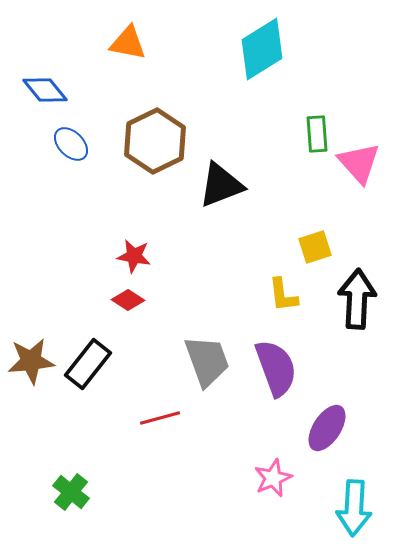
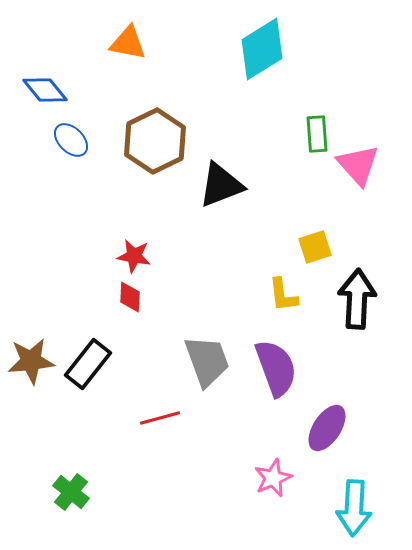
blue ellipse: moved 4 px up
pink triangle: moved 1 px left, 2 px down
red diamond: moved 2 px right, 3 px up; rotated 60 degrees clockwise
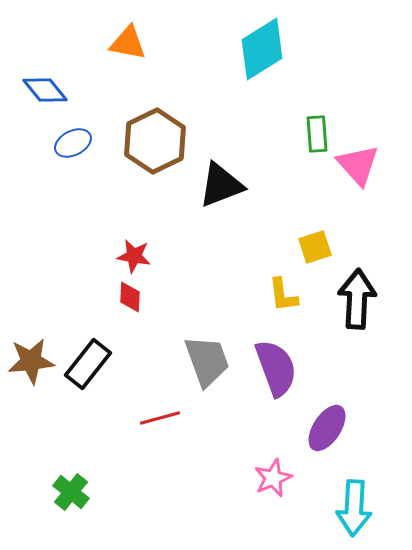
blue ellipse: moved 2 px right, 3 px down; rotated 72 degrees counterclockwise
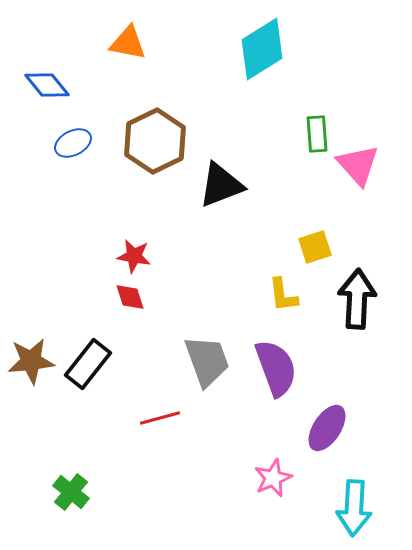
blue diamond: moved 2 px right, 5 px up
red diamond: rotated 20 degrees counterclockwise
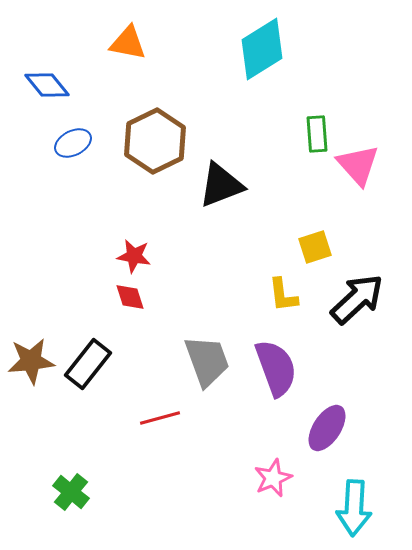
black arrow: rotated 44 degrees clockwise
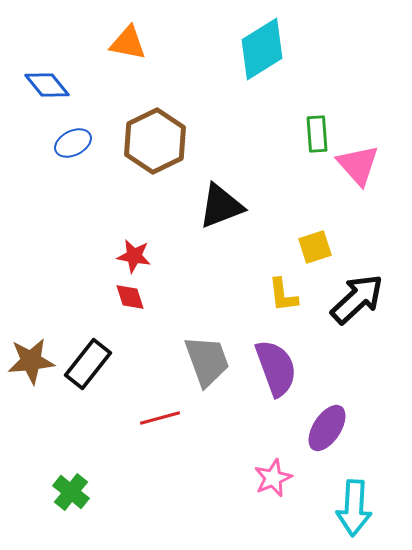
black triangle: moved 21 px down
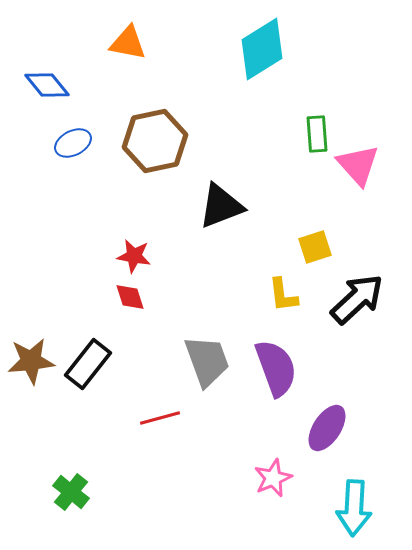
brown hexagon: rotated 14 degrees clockwise
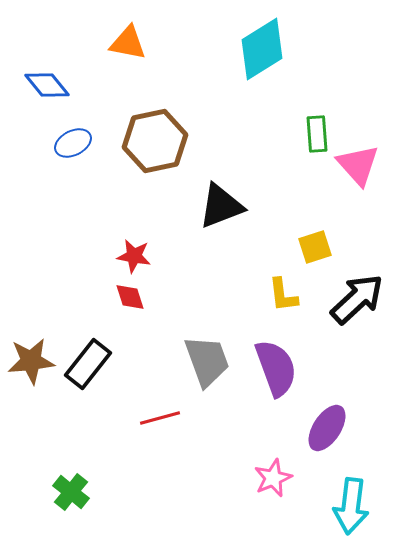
cyan arrow: moved 3 px left, 2 px up; rotated 4 degrees clockwise
